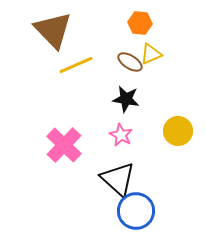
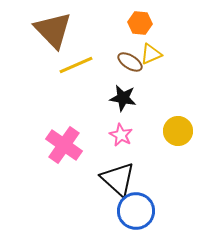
black star: moved 3 px left, 1 px up
pink cross: rotated 9 degrees counterclockwise
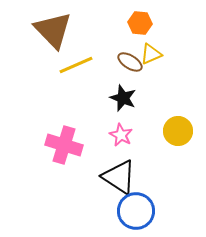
black star: rotated 12 degrees clockwise
pink cross: rotated 18 degrees counterclockwise
black triangle: moved 1 px right, 2 px up; rotated 9 degrees counterclockwise
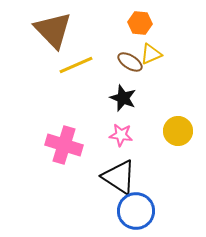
pink star: rotated 20 degrees counterclockwise
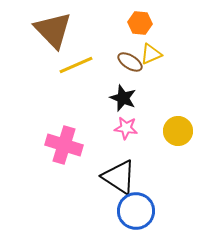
pink star: moved 5 px right, 7 px up
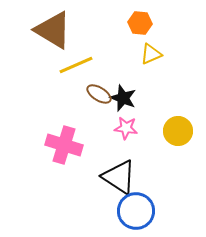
brown triangle: rotated 15 degrees counterclockwise
brown ellipse: moved 31 px left, 32 px down
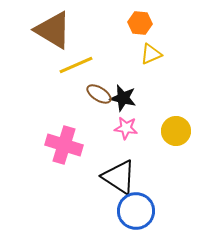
black star: rotated 8 degrees counterclockwise
yellow circle: moved 2 px left
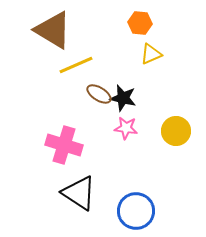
black triangle: moved 40 px left, 16 px down
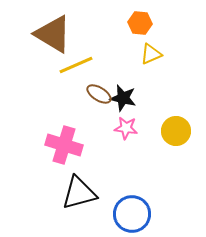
brown triangle: moved 4 px down
black triangle: rotated 48 degrees counterclockwise
blue circle: moved 4 px left, 3 px down
